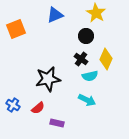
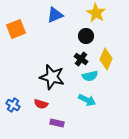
black star: moved 4 px right, 2 px up; rotated 25 degrees clockwise
red semicircle: moved 3 px right, 4 px up; rotated 56 degrees clockwise
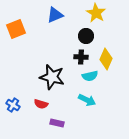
black cross: moved 2 px up; rotated 32 degrees counterclockwise
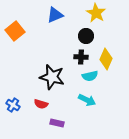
orange square: moved 1 px left, 2 px down; rotated 18 degrees counterclockwise
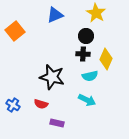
black cross: moved 2 px right, 3 px up
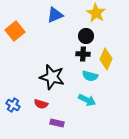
cyan semicircle: rotated 28 degrees clockwise
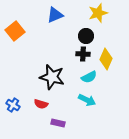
yellow star: moved 2 px right; rotated 24 degrees clockwise
cyan semicircle: moved 1 px left, 1 px down; rotated 42 degrees counterclockwise
purple rectangle: moved 1 px right
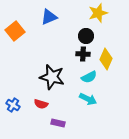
blue triangle: moved 6 px left, 2 px down
cyan arrow: moved 1 px right, 1 px up
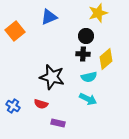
yellow diamond: rotated 25 degrees clockwise
cyan semicircle: rotated 14 degrees clockwise
blue cross: moved 1 px down
